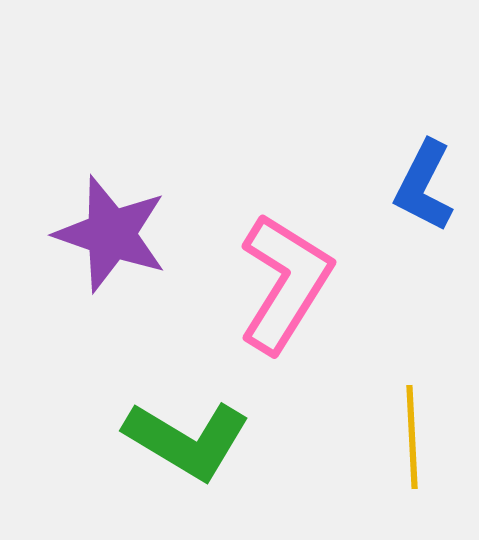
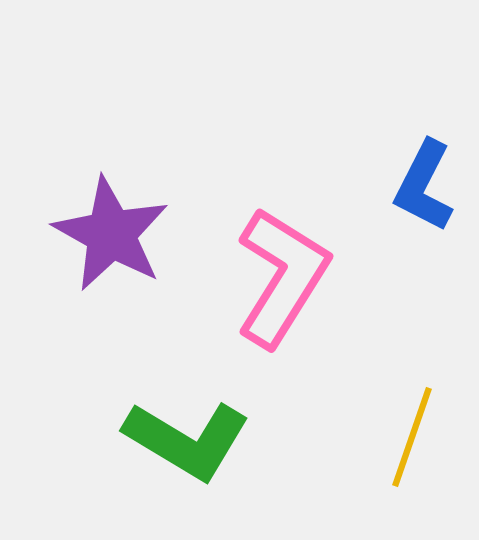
purple star: rotated 10 degrees clockwise
pink L-shape: moved 3 px left, 6 px up
yellow line: rotated 22 degrees clockwise
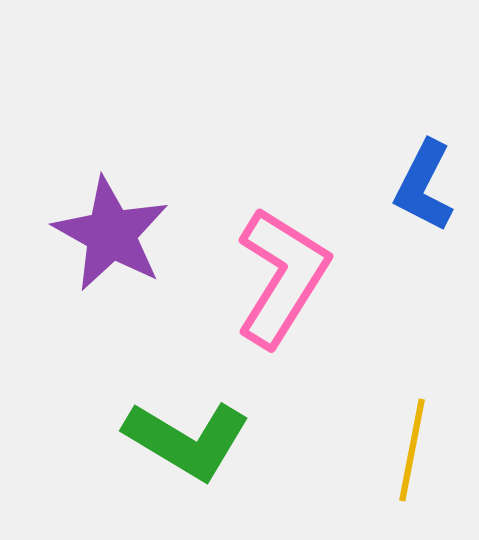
yellow line: moved 13 px down; rotated 8 degrees counterclockwise
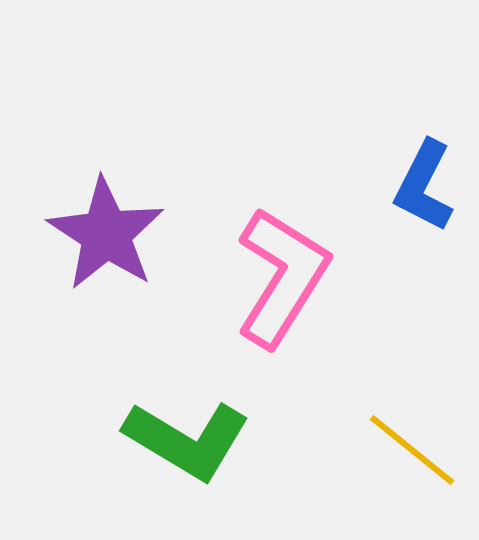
purple star: moved 5 px left; rotated 4 degrees clockwise
yellow line: rotated 62 degrees counterclockwise
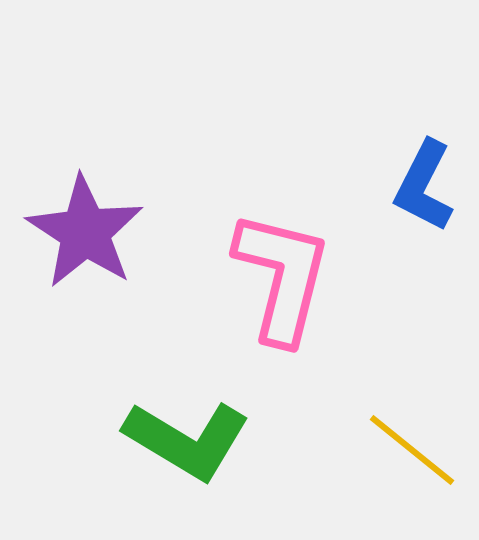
purple star: moved 21 px left, 2 px up
pink L-shape: rotated 18 degrees counterclockwise
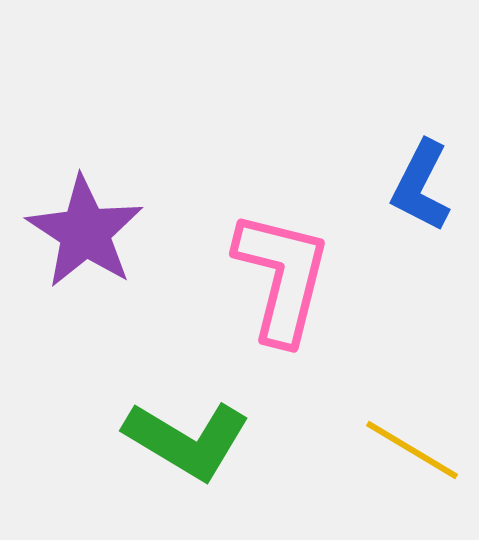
blue L-shape: moved 3 px left
yellow line: rotated 8 degrees counterclockwise
